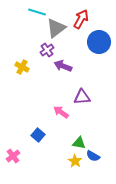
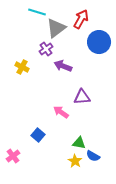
purple cross: moved 1 px left, 1 px up
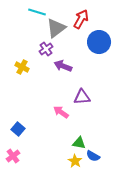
blue square: moved 20 px left, 6 px up
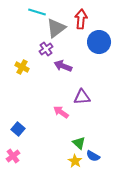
red arrow: rotated 24 degrees counterclockwise
green triangle: rotated 32 degrees clockwise
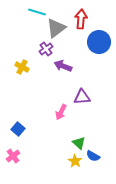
pink arrow: rotated 98 degrees counterclockwise
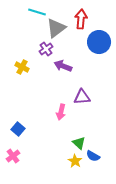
pink arrow: rotated 14 degrees counterclockwise
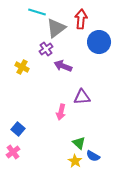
pink cross: moved 4 px up
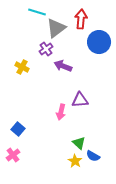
purple triangle: moved 2 px left, 3 px down
pink cross: moved 3 px down
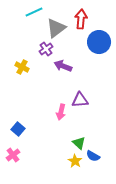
cyan line: moved 3 px left; rotated 42 degrees counterclockwise
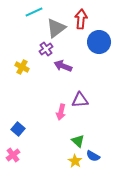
green triangle: moved 1 px left, 2 px up
